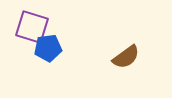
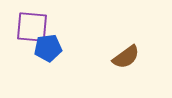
purple square: rotated 12 degrees counterclockwise
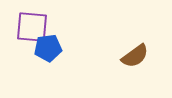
brown semicircle: moved 9 px right, 1 px up
